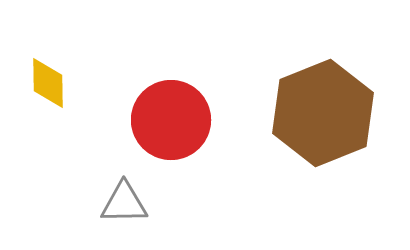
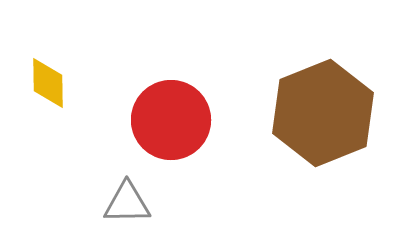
gray triangle: moved 3 px right
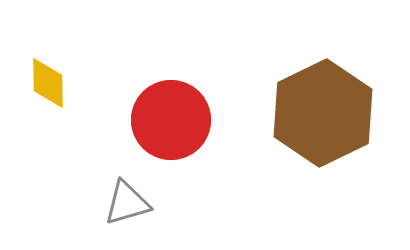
brown hexagon: rotated 4 degrees counterclockwise
gray triangle: rotated 15 degrees counterclockwise
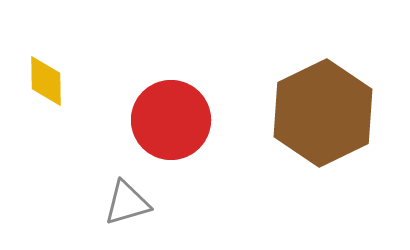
yellow diamond: moved 2 px left, 2 px up
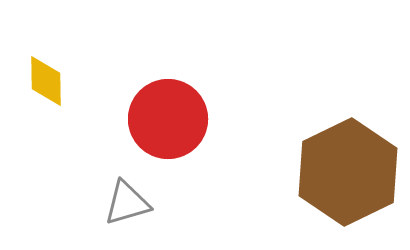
brown hexagon: moved 25 px right, 59 px down
red circle: moved 3 px left, 1 px up
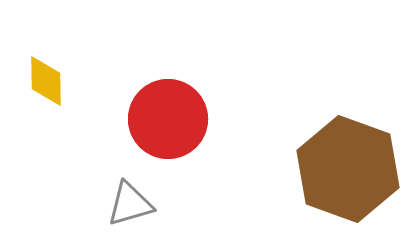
brown hexagon: moved 3 px up; rotated 14 degrees counterclockwise
gray triangle: moved 3 px right, 1 px down
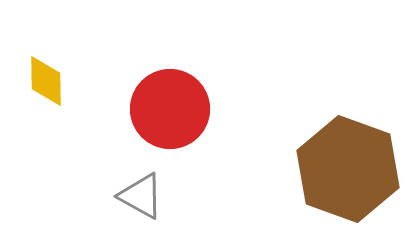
red circle: moved 2 px right, 10 px up
gray triangle: moved 11 px right, 8 px up; rotated 45 degrees clockwise
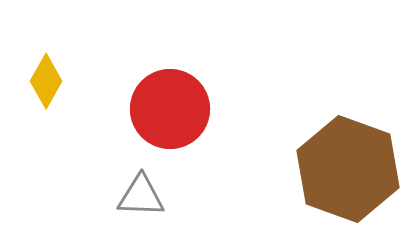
yellow diamond: rotated 30 degrees clockwise
gray triangle: rotated 27 degrees counterclockwise
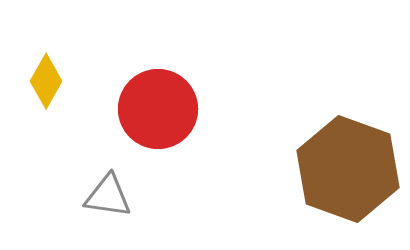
red circle: moved 12 px left
gray triangle: moved 33 px left; rotated 6 degrees clockwise
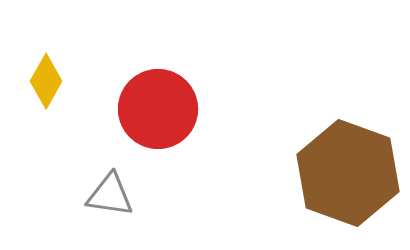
brown hexagon: moved 4 px down
gray triangle: moved 2 px right, 1 px up
